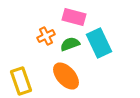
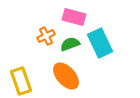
cyan rectangle: moved 1 px right
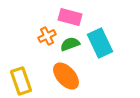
pink rectangle: moved 4 px left
orange cross: moved 1 px right
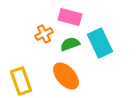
orange cross: moved 3 px left, 2 px up
